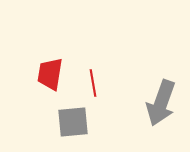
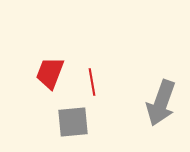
red trapezoid: moved 1 px up; rotated 12 degrees clockwise
red line: moved 1 px left, 1 px up
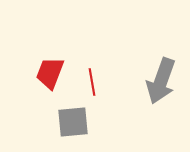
gray arrow: moved 22 px up
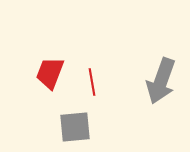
gray square: moved 2 px right, 5 px down
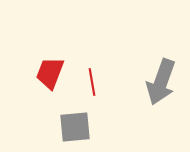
gray arrow: moved 1 px down
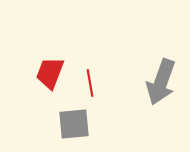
red line: moved 2 px left, 1 px down
gray square: moved 1 px left, 3 px up
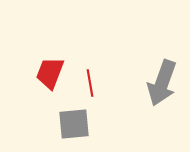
gray arrow: moved 1 px right, 1 px down
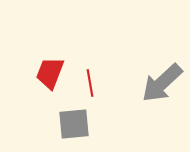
gray arrow: rotated 27 degrees clockwise
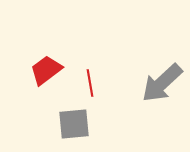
red trapezoid: moved 4 px left, 3 px up; rotated 32 degrees clockwise
